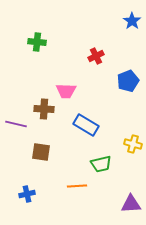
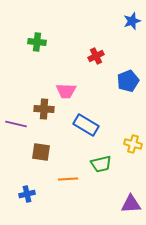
blue star: rotated 18 degrees clockwise
orange line: moved 9 px left, 7 px up
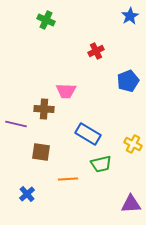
blue star: moved 2 px left, 5 px up; rotated 12 degrees counterclockwise
green cross: moved 9 px right, 22 px up; rotated 18 degrees clockwise
red cross: moved 5 px up
blue rectangle: moved 2 px right, 9 px down
yellow cross: rotated 12 degrees clockwise
blue cross: rotated 28 degrees counterclockwise
